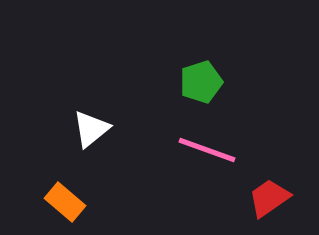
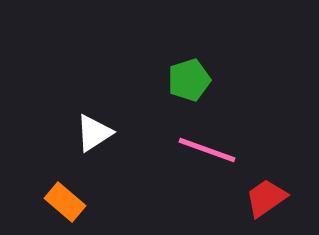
green pentagon: moved 12 px left, 2 px up
white triangle: moved 3 px right, 4 px down; rotated 6 degrees clockwise
red trapezoid: moved 3 px left
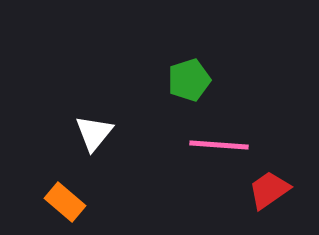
white triangle: rotated 18 degrees counterclockwise
pink line: moved 12 px right, 5 px up; rotated 16 degrees counterclockwise
red trapezoid: moved 3 px right, 8 px up
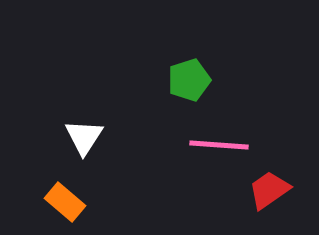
white triangle: moved 10 px left, 4 px down; rotated 6 degrees counterclockwise
